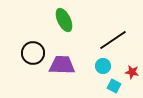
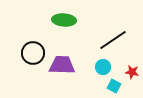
green ellipse: rotated 60 degrees counterclockwise
cyan circle: moved 1 px down
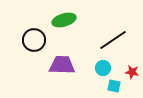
green ellipse: rotated 20 degrees counterclockwise
black circle: moved 1 px right, 13 px up
cyan circle: moved 1 px down
cyan square: rotated 16 degrees counterclockwise
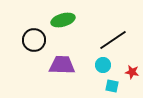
green ellipse: moved 1 px left
cyan circle: moved 3 px up
cyan square: moved 2 px left
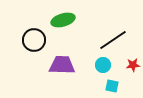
red star: moved 1 px right, 7 px up; rotated 16 degrees counterclockwise
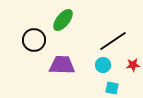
green ellipse: rotated 35 degrees counterclockwise
black line: moved 1 px down
cyan square: moved 2 px down
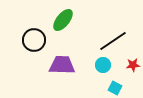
cyan square: moved 3 px right; rotated 16 degrees clockwise
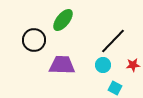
black line: rotated 12 degrees counterclockwise
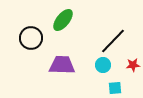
black circle: moved 3 px left, 2 px up
cyan square: rotated 32 degrees counterclockwise
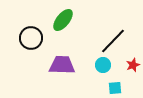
red star: rotated 16 degrees counterclockwise
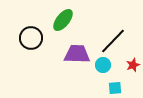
purple trapezoid: moved 15 px right, 11 px up
